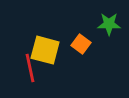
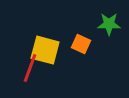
orange square: rotated 12 degrees counterclockwise
red line: rotated 32 degrees clockwise
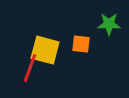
orange square: rotated 18 degrees counterclockwise
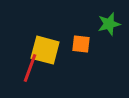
green star: rotated 15 degrees counterclockwise
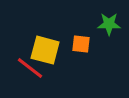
green star: rotated 15 degrees clockwise
red line: rotated 72 degrees counterclockwise
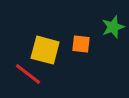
green star: moved 4 px right, 3 px down; rotated 20 degrees counterclockwise
red line: moved 2 px left, 6 px down
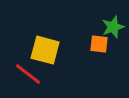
orange square: moved 18 px right
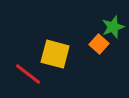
orange square: rotated 36 degrees clockwise
yellow square: moved 10 px right, 4 px down
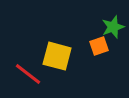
orange square: moved 2 px down; rotated 30 degrees clockwise
yellow square: moved 2 px right, 2 px down
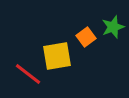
orange square: moved 13 px left, 9 px up; rotated 18 degrees counterclockwise
yellow square: rotated 24 degrees counterclockwise
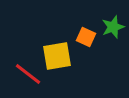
orange square: rotated 30 degrees counterclockwise
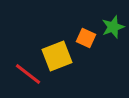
orange square: moved 1 px down
yellow square: rotated 12 degrees counterclockwise
